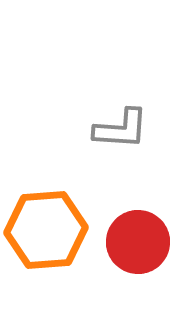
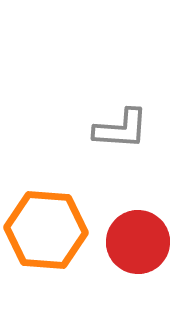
orange hexagon: rotated 8 degrees clockwise
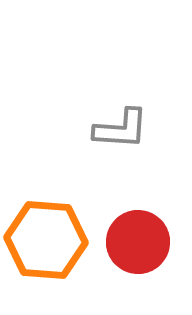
orange hexagon: moved 10 px down
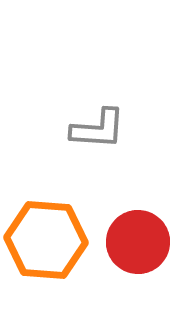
gray L-shape: moved 23 px left
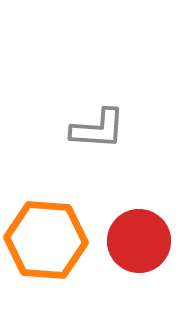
red circle: moved 1 px right, 1 px up
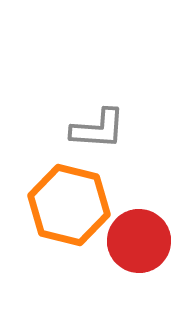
orange hexagon: moved 23 px right, 35 px up; rotated 10 degrees clockwise
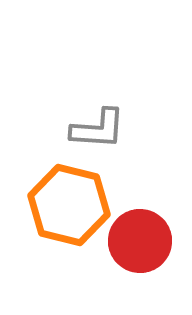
red circle: moved 1 px right
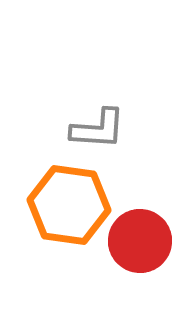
orange hexagon: rotated 6 degrees counterclockwise
